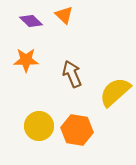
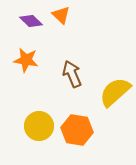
orange triangle: moved 3 px left
orange star: rotated 10 degrees clockwise
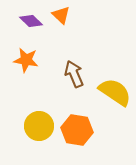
brown arrow: moved 2 px right
yellow semicircle: rotated 76 degrees clockwise
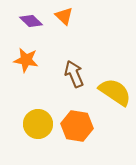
orange triangle: moved 3 px right, 1 px down
yellow circle: moved 1 px left, 2 px up
orange hexagon: moved 4 px up
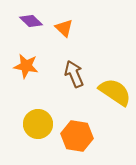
orange triangle: moved 12 px down
orange star: moved 6 px down
orange hexagon: moved 10 px down
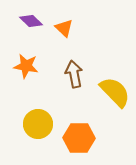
brown arrow: rotated 12 degrees clockwise
yellow semicircle: rotated 12 degrees clockwise
orange hexagon: moved 2 px right, 2 px down; rotated 8 degrees counterclockwise
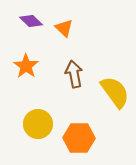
orange star: rotated 25 degrees clockwise
yellow semicircle: rotated 8 degrees clockwise
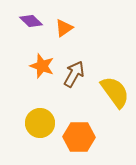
orange triangle: rotated 42 degrees clockwise
orange star: moved 16 px right; rotated 15 degrees counterclockwise
brown arrow: rotated 40 degrees clockwise
yellow circle: moved 2 px right, 1 px up
orange hexagon: moved 1 px up
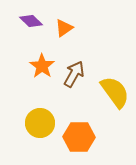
orange star: rotated 15 degrees clockwise
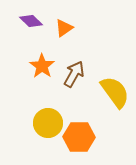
yellow circle: moved 8 px right
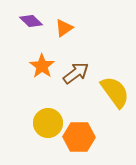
brown arrow: moved 2 px right, 1 px up; rotated 24 degrees clockwise
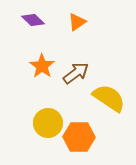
purple diamond: moved 2 px right, 1 px up
orange triangle: moved 13 px right, 6 px up
yellow semicircle: moved 6 px left, 6 px down; rotated 20 degrees counterclockwise
